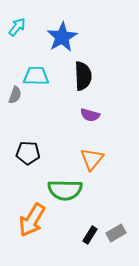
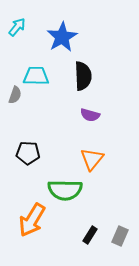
gray rectangle: moved 4 px right, 3 px down; rotated 36 degrees counterclockwise
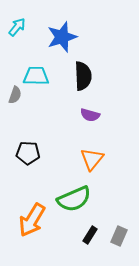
blue star: rotated 12 degrees clockwise
green semicircle: moved 9 px right, 9 px down; rotated 24 degrees counterclockwise
gray rectangle: moved 1 px left
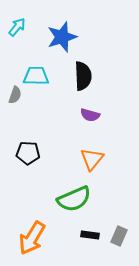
orange arrow: moved 18 px down
black rectangle: rotated 66 degrees clockwise
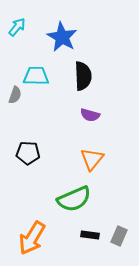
blue star: rotated 24 degrees counterclockwise
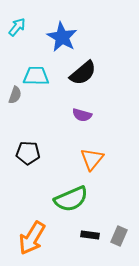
black semicircle: moved 3 px up; rotated 52 degrees clockwise
purple semicircle: moved 8 px left
green semicircle: moved 3 px left
